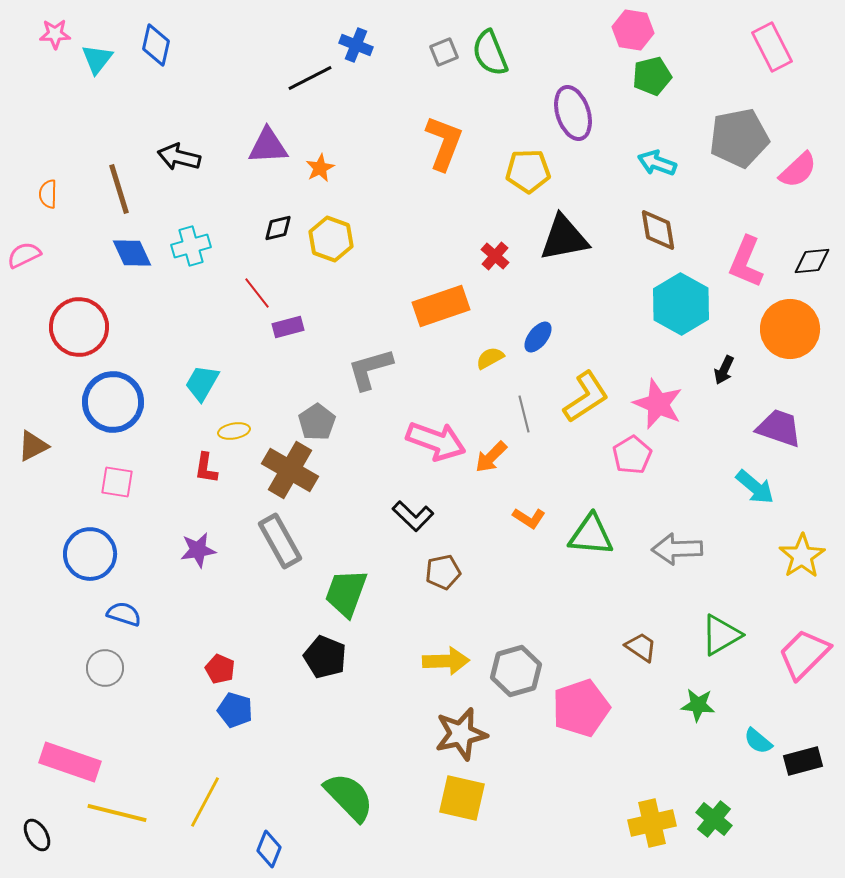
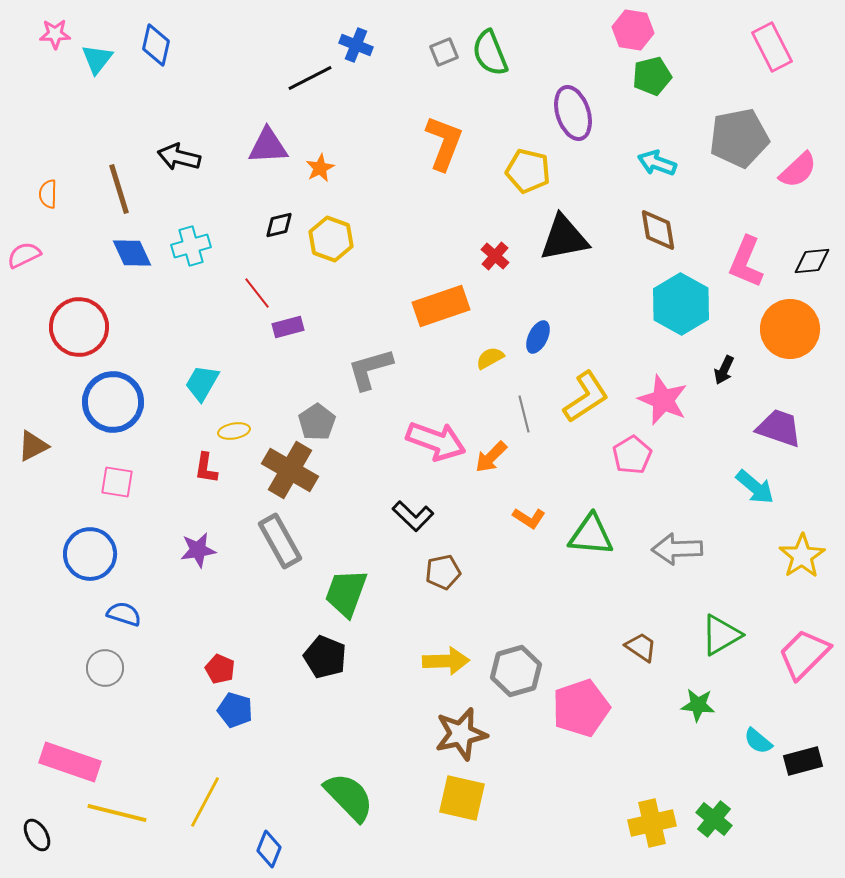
yellow pentagon at (528, 171): rotated 15 degrees clockwise
black diamond at (278, 228): moved 1 px right, 3 px up
blue ellipse at (538, 337): rotated 12 degrees counterclockwise
pink star at (658, 404): moved 5 px right, 4 px up
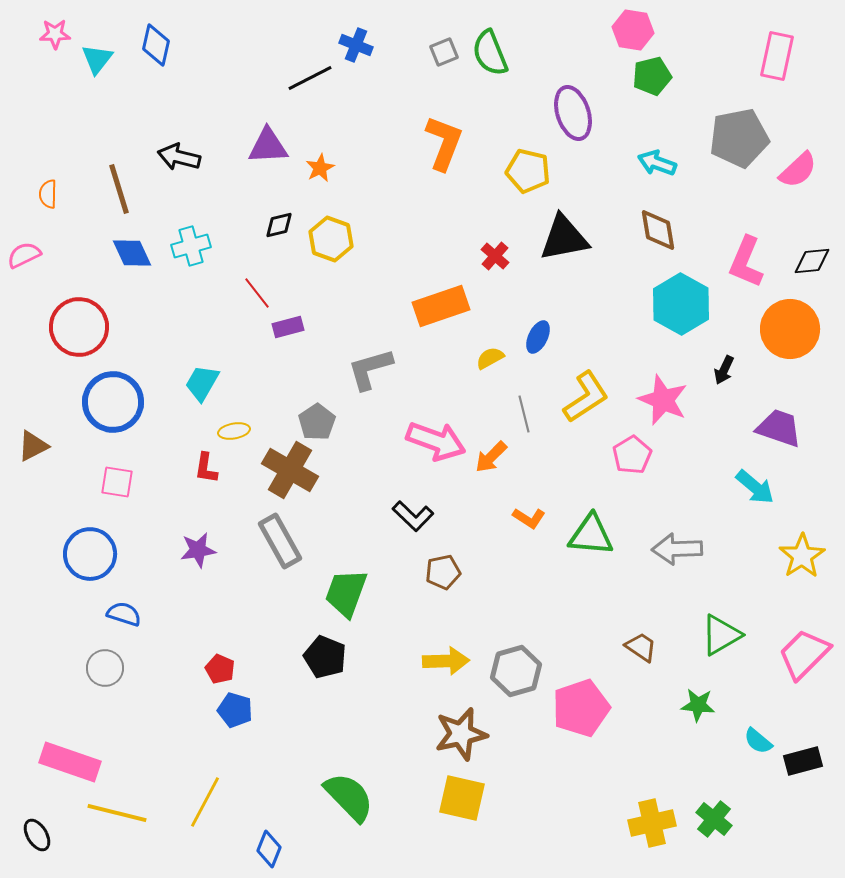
pink rectangle at (772, 47): moved 5 px right, 9 px down; rotated 39 degrees clockwise
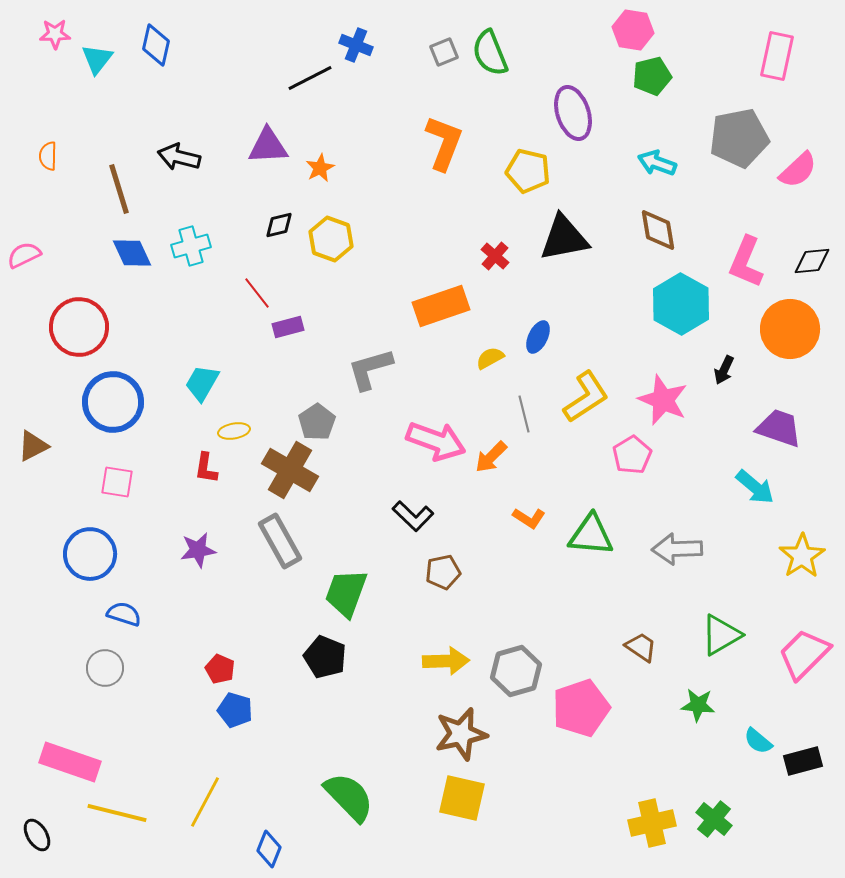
orange semicircle at (48, 194): moved 38 px up
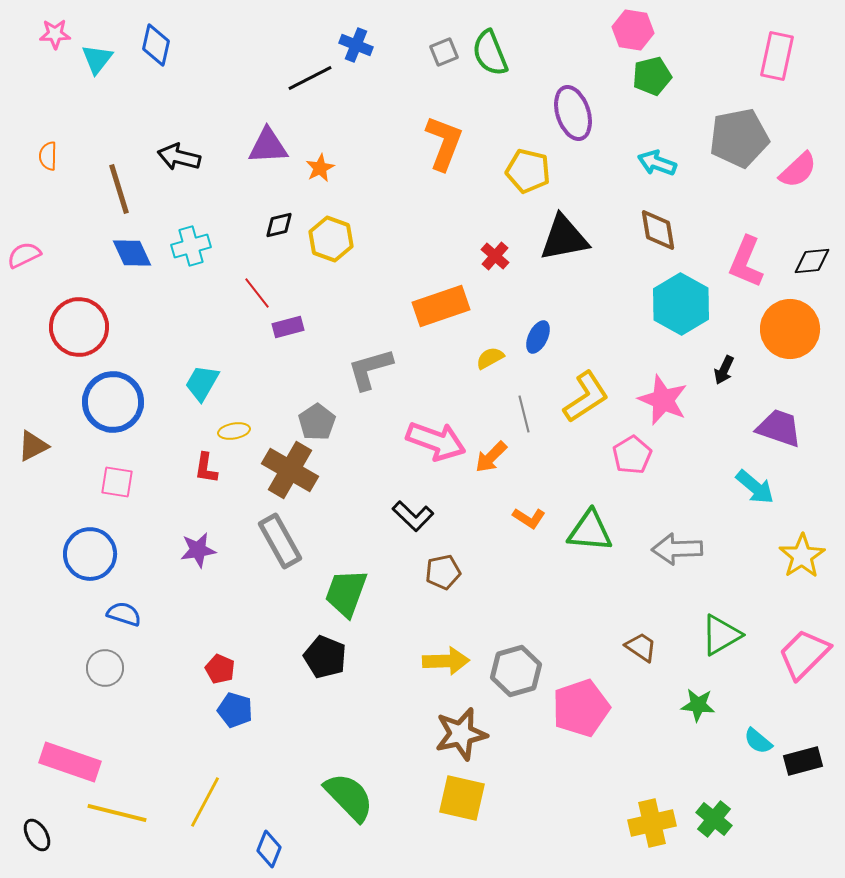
green triangle at (591, 535): moved 1 px left, 4 px up
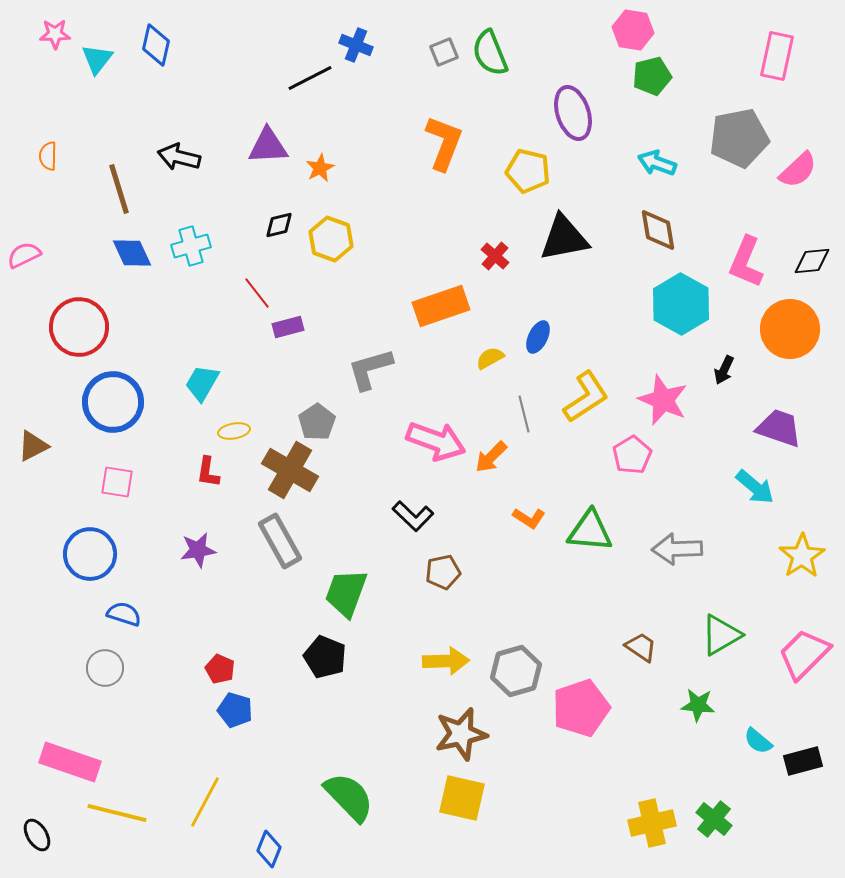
red L-shape at (206, 468): moved 2 px right, 4 px down
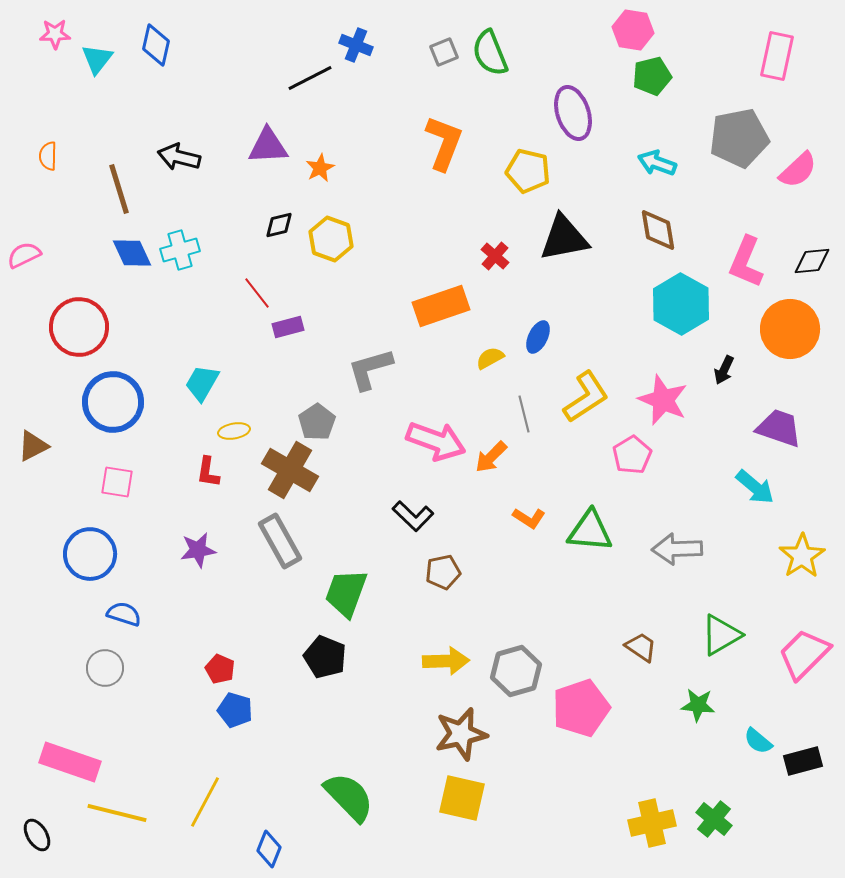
cyan cross at (191, 246): moved 11 px left, 4 px down
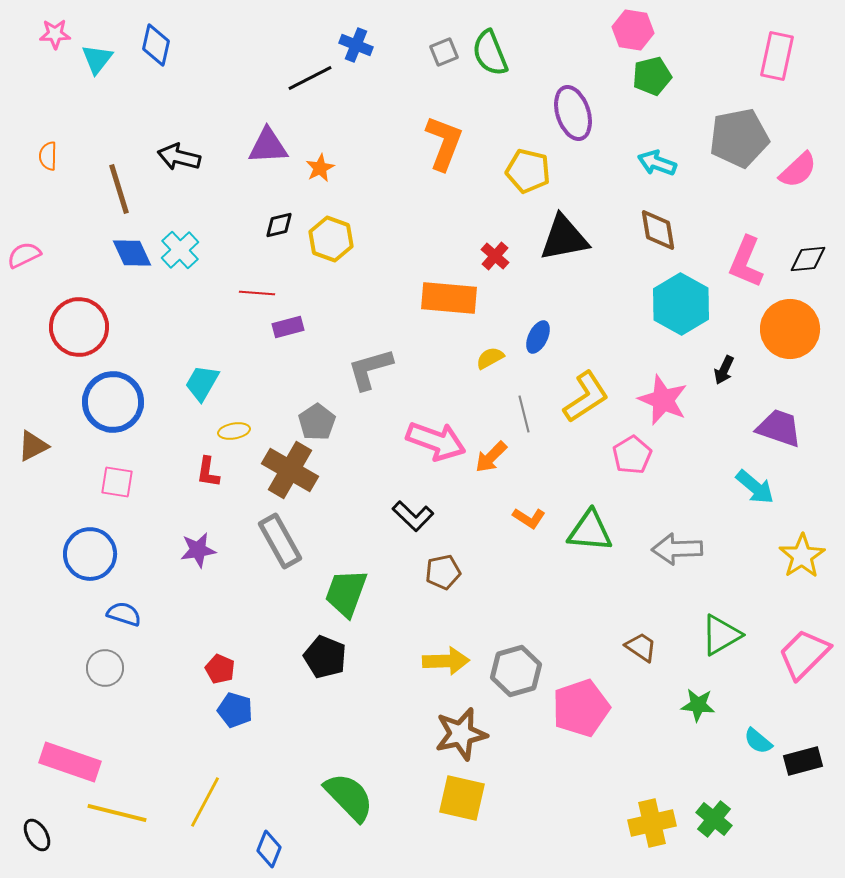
cyan cross at (180, 250): rotated 27 degrees counterclockwise
black diamond at (812, 261): moved 4 px left, 2 px up
red line at (257, 293): rotated 48 degrees counterclockwise
orange rectangle at (441, 306): moved 8 px right, 8 px up; rotated 24 degrees clockwise
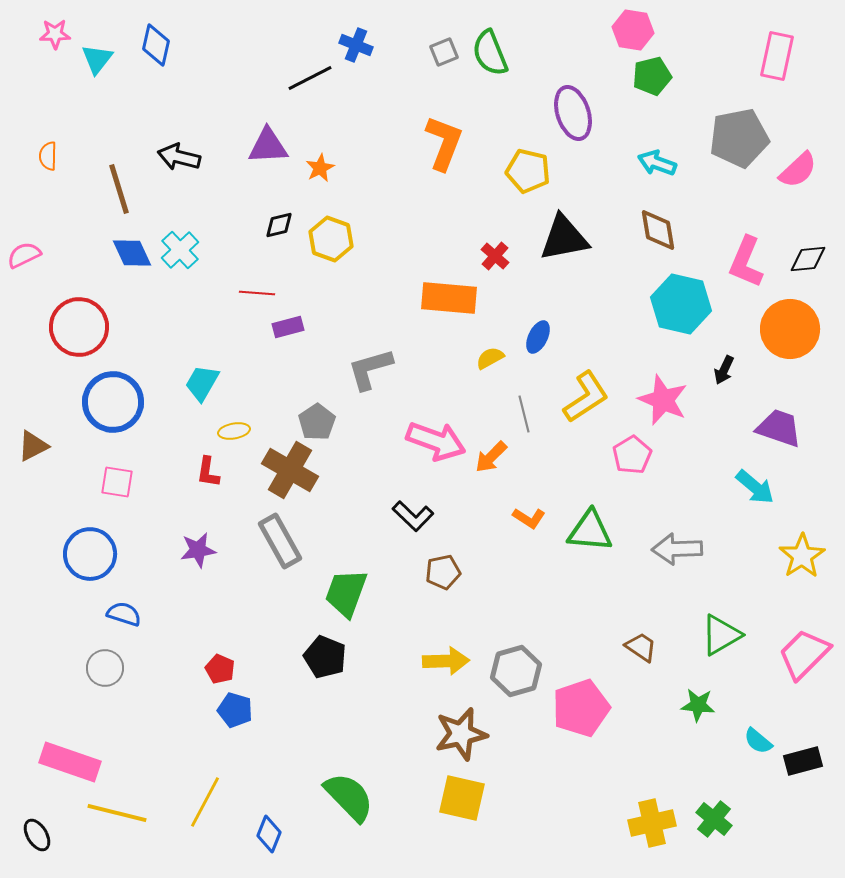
cyan hexagon at (681, 304): rotated 16 degrees counterclockwise
blue diamond at (269, 849): moved 15 px up
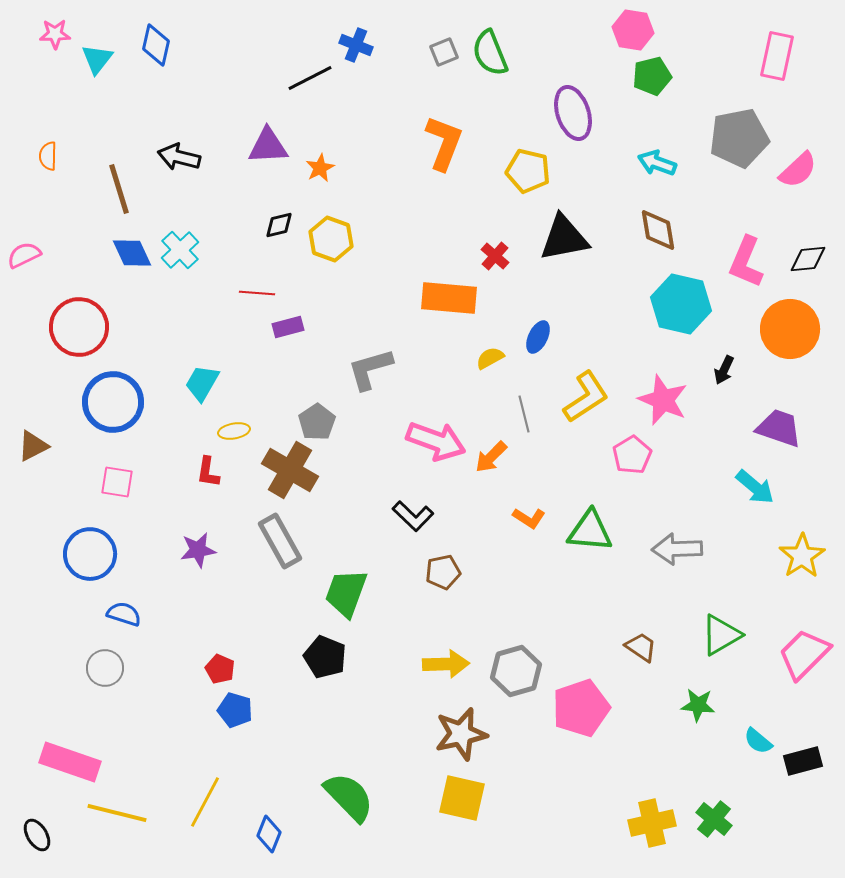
yellow arrow at (446, 661): moved 3 px down
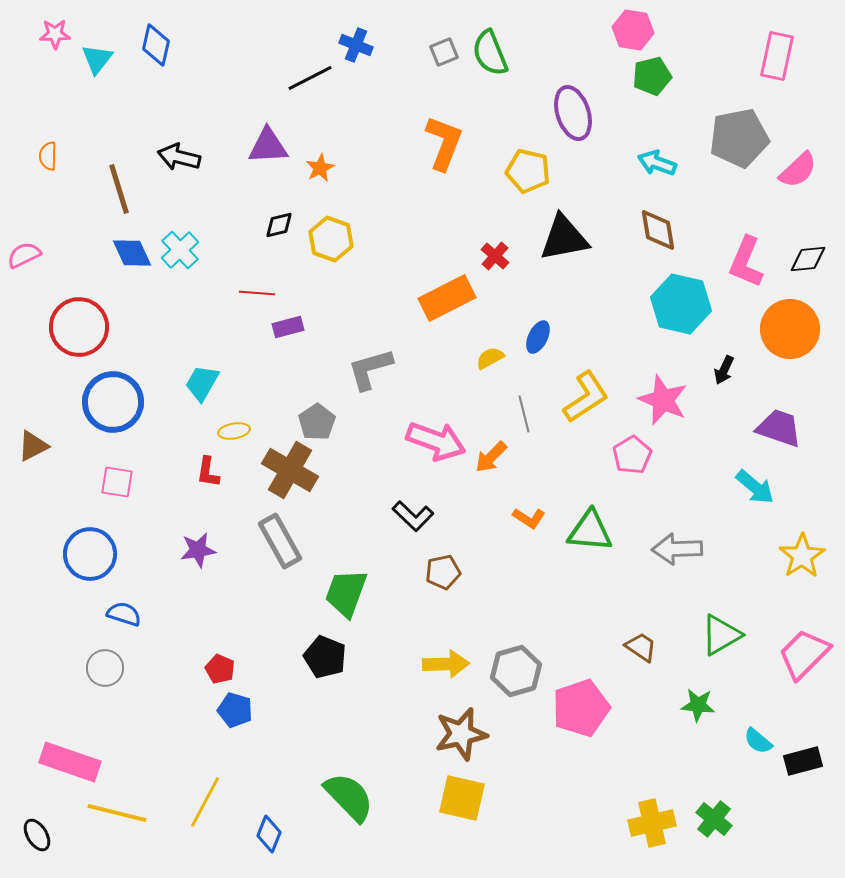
orange rectangle at (449, 298): moved 2 px left; rotated 32 degrees counterclockwise
